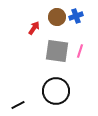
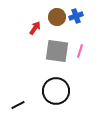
red arrow: moved 1 px right
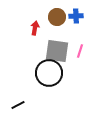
blue cross: rotated 16 degrees clockwise
red arrow: rotated 24 degrees counterclockwise
black circle: moved 7 px left, 18 px up
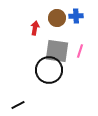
brown circle: moved 1 px down
black circle: moved 3 px up
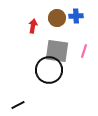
red arrow: moved 2 px left, 2 px up
pink line: moved 4 px right
